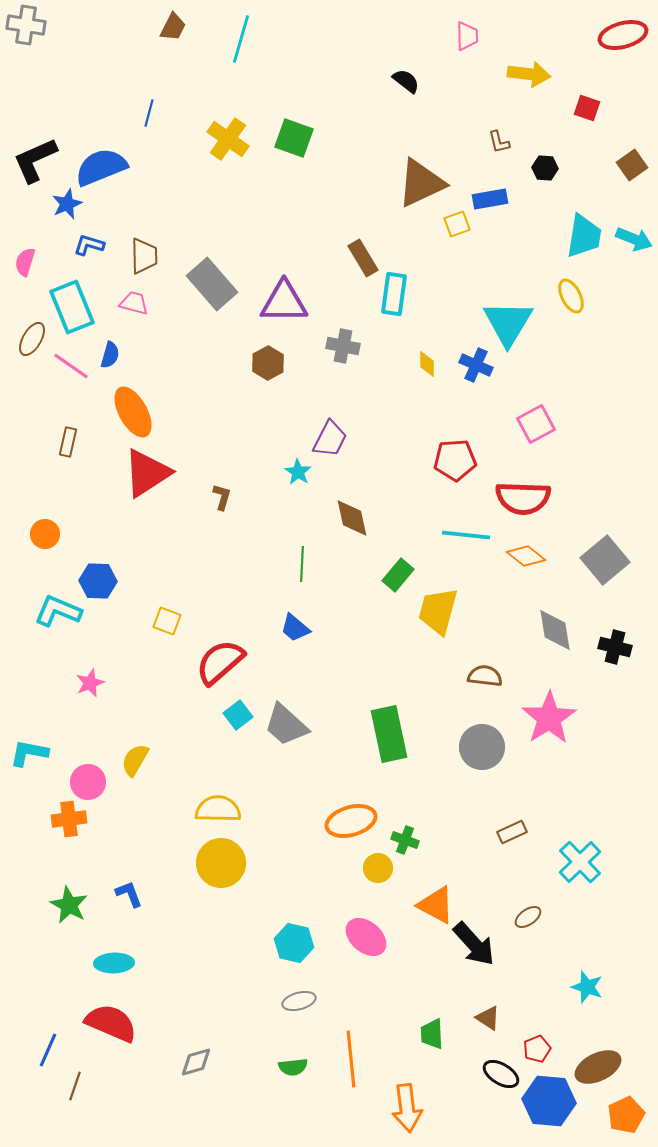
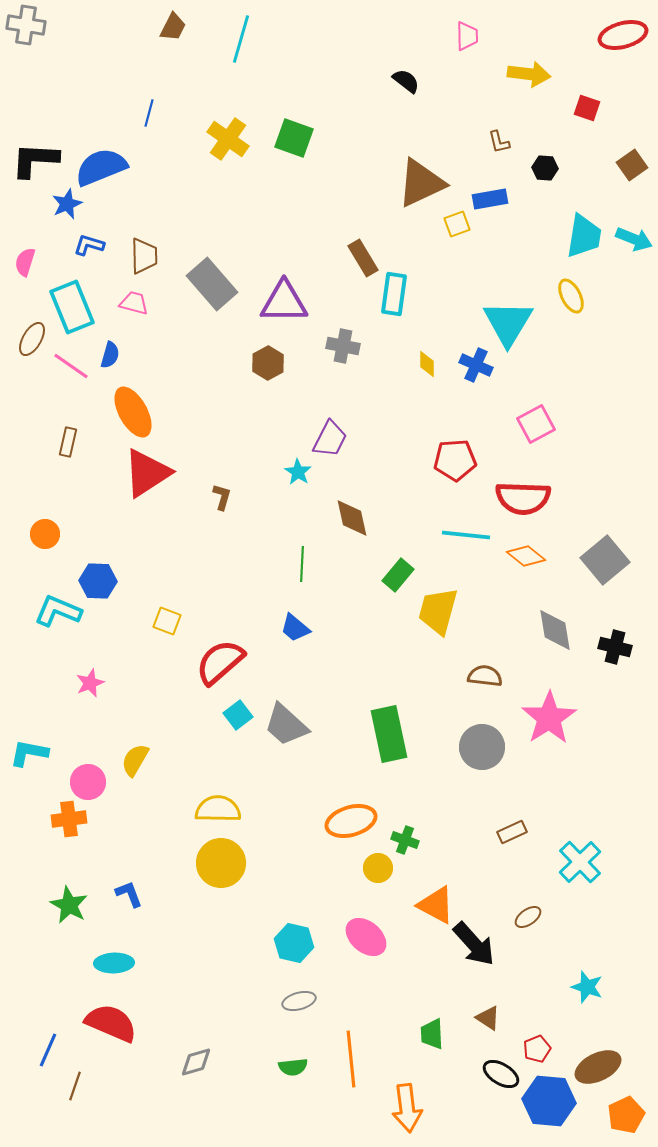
black L-shape at (35, 160): rotated 27 degrees clockwise
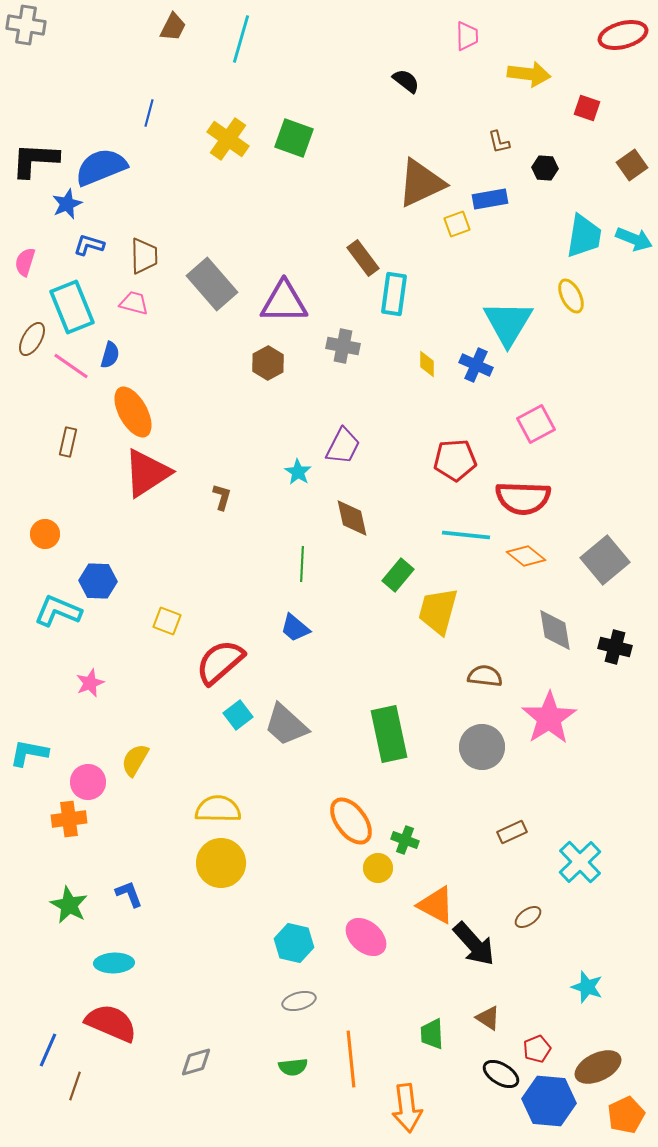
brown rectangle at (363, 258): rotated 6 degrees counterclockwise
purple trapezoid at (330, 439): moved 13 px right, 7 px down
orange ellipse at (351, 821): rotated 69 degrees clockwise
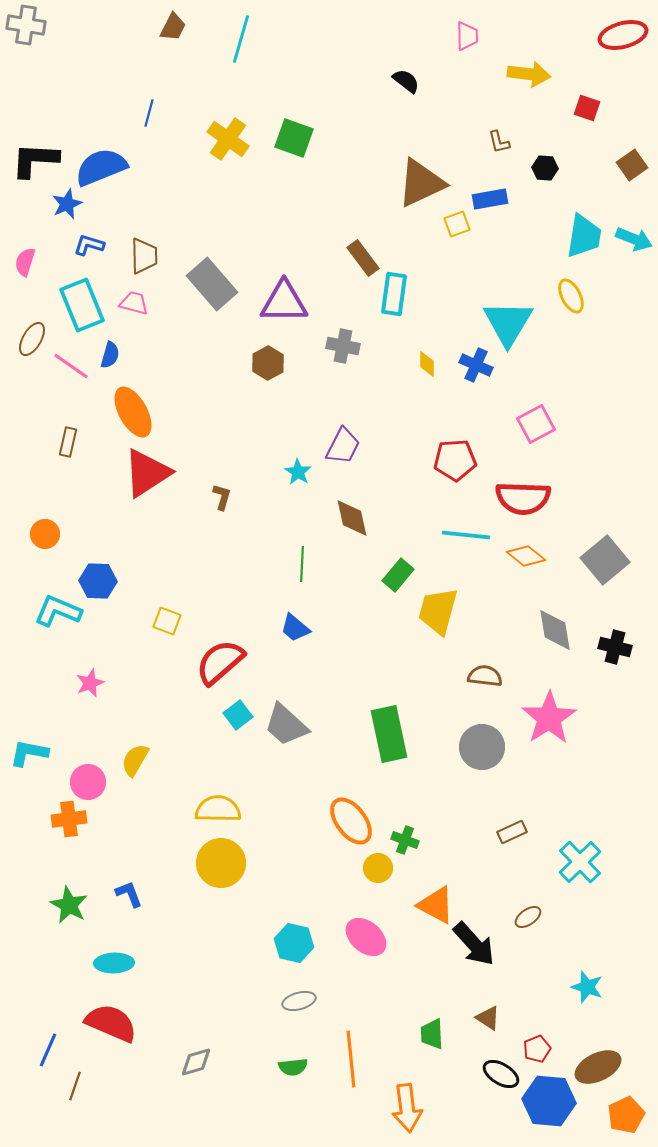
cyan rectangle at (72, 307): moved 10 px right, 2 px up
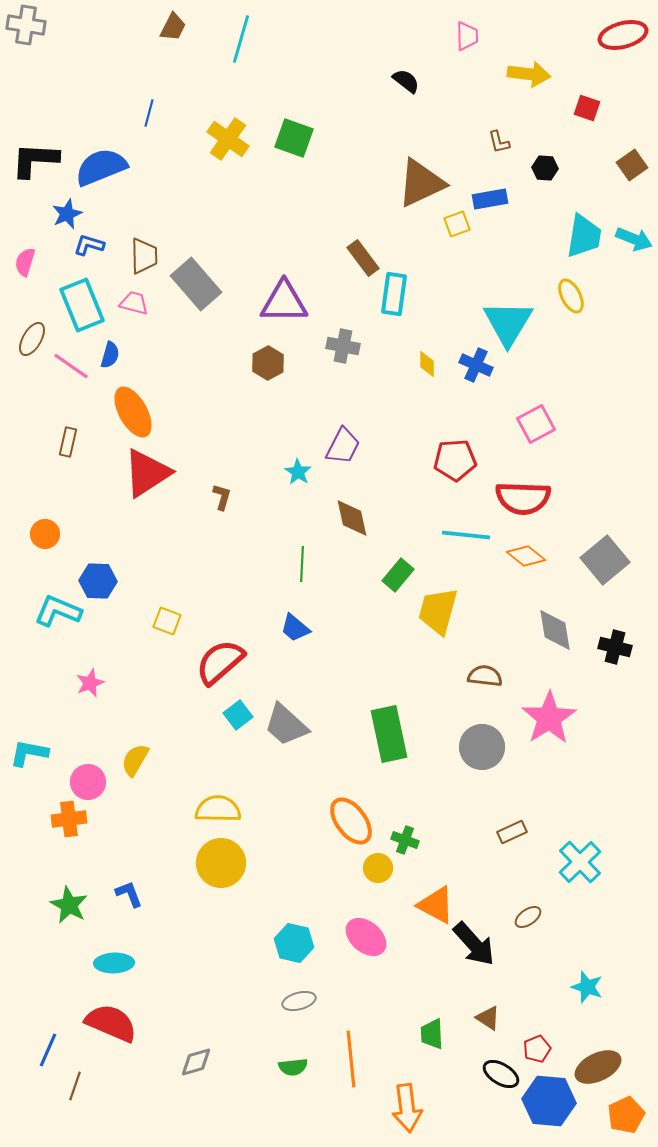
blue star at (67, 204): moved 10 px down
gray rectangle at (212, 284): moved 16 px left
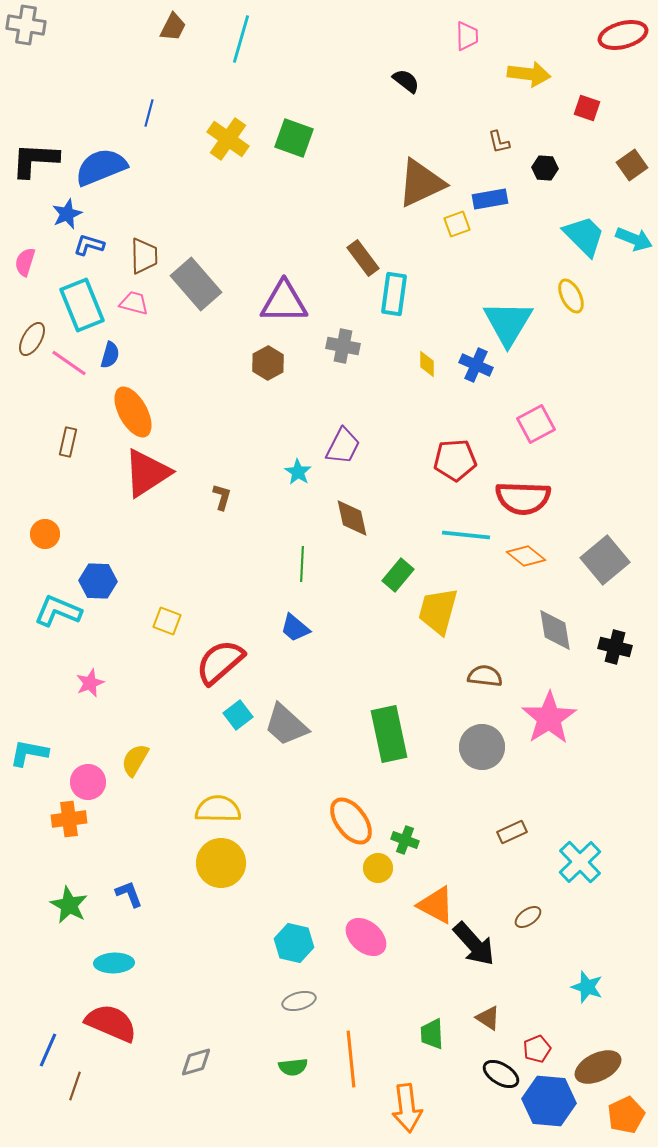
cyan trapezoid at (584, 236): rotated 54 degrees counterclockwise
pink line at (71, 366): moved 2 px left, 3 px up
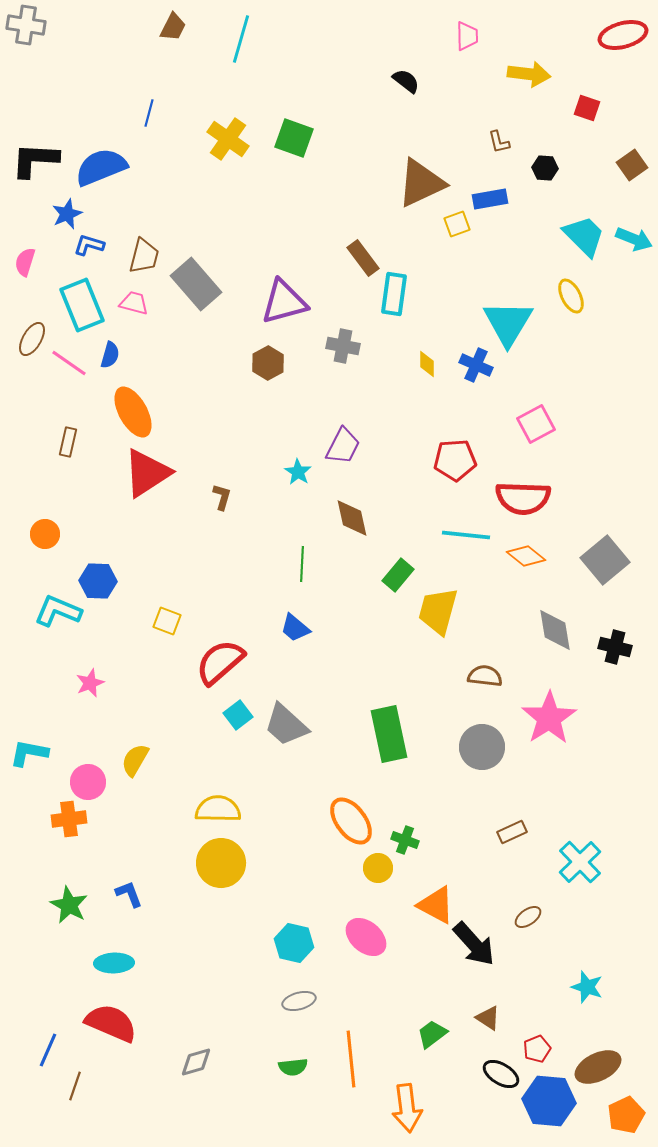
brown trapezoid at (144, 256): rotated 15 degrees clockwise
purple triangle at (284, 302): rotated 15 degrees counterclockwise
green trapezoid at (432, 1034): rotated 56 degrees clockwise
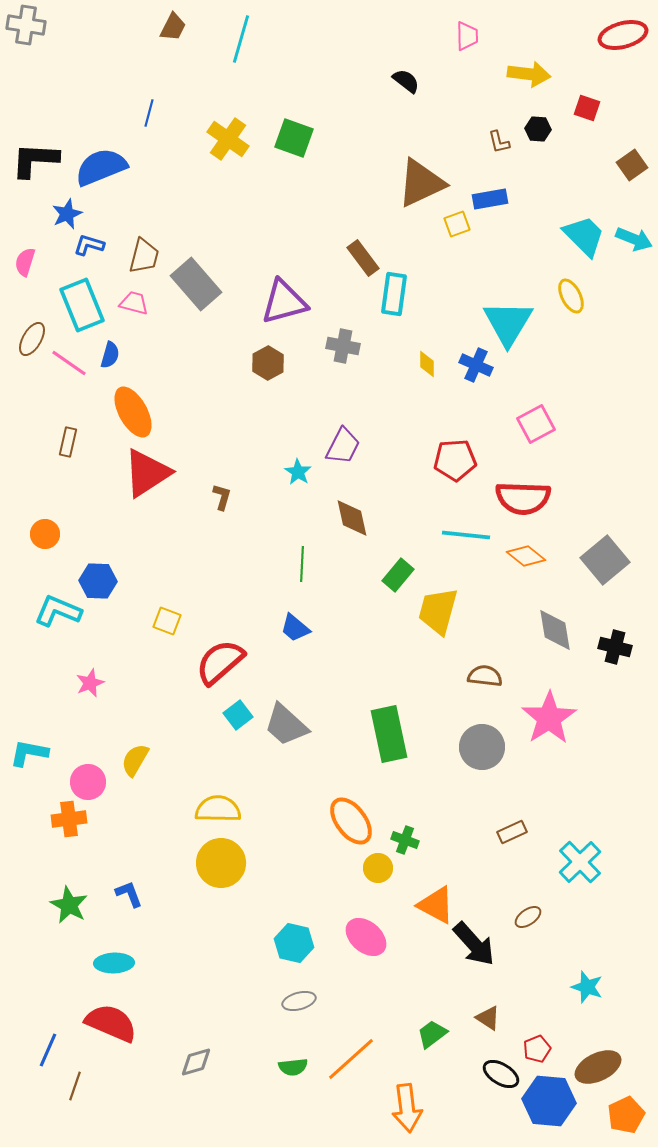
black hexagon at (545, 168): moved 7 px left, 39 px up
orange line at (351, 1059): rotated 54 degrees clockwise
